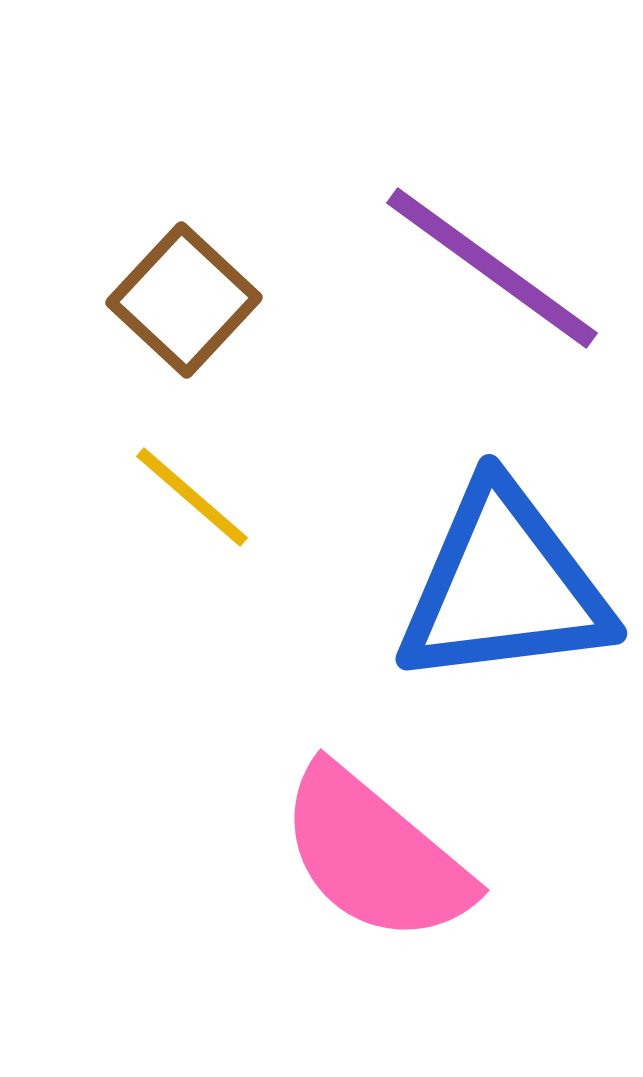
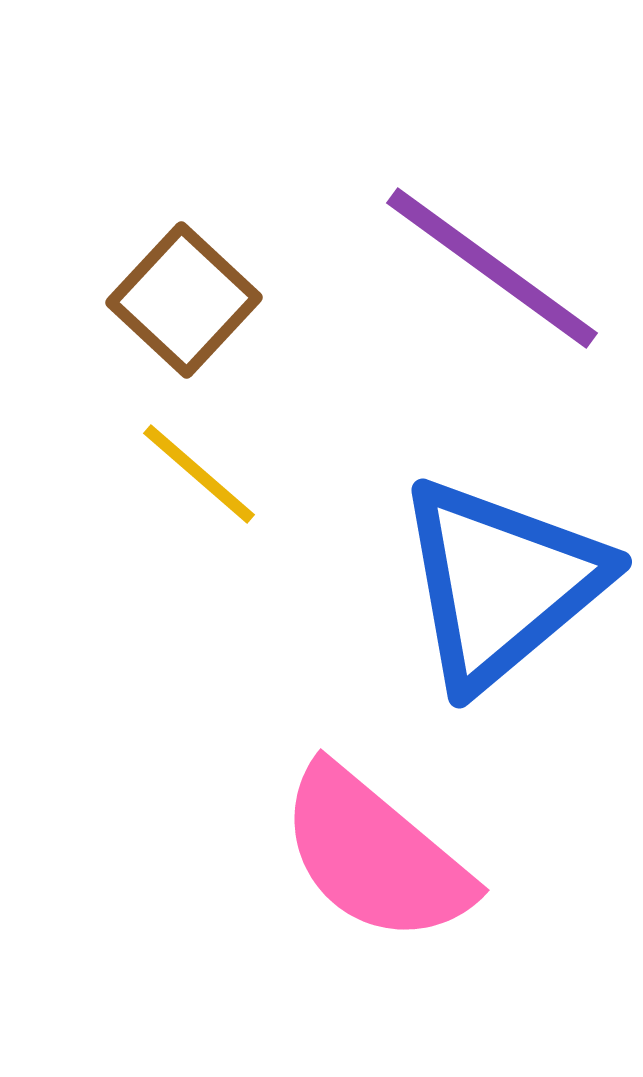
yellow line: moved 7 px right, 23 px up
blue triangle: moved 3 px left, 3 px up; rotated 33 degrees counterclockwise
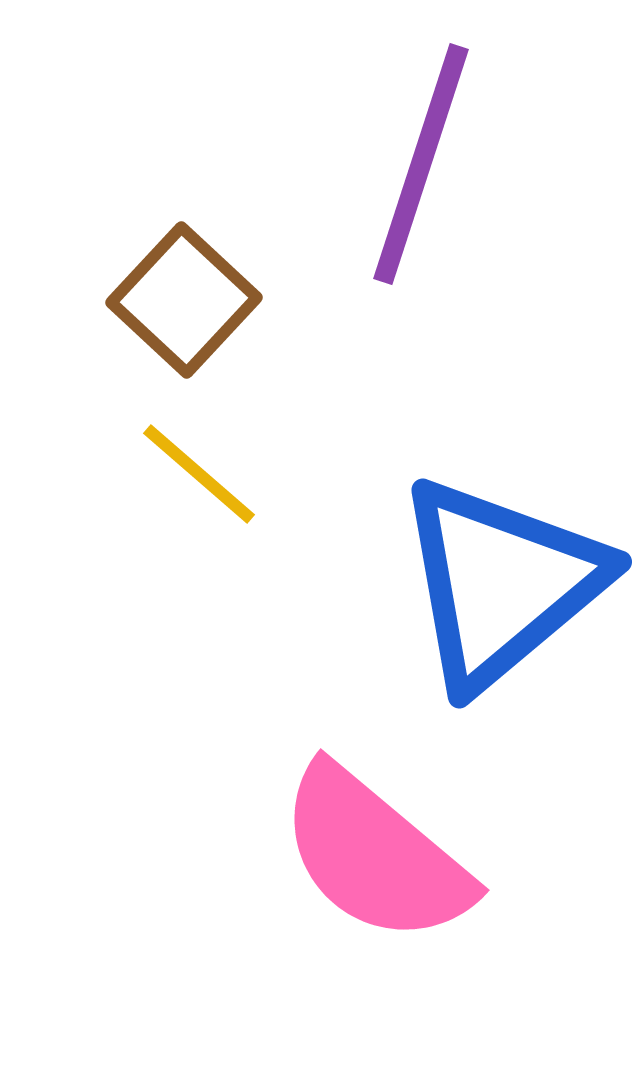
purple line: moved 71 px left, 104 px up; rotated 72 degrees clockwise
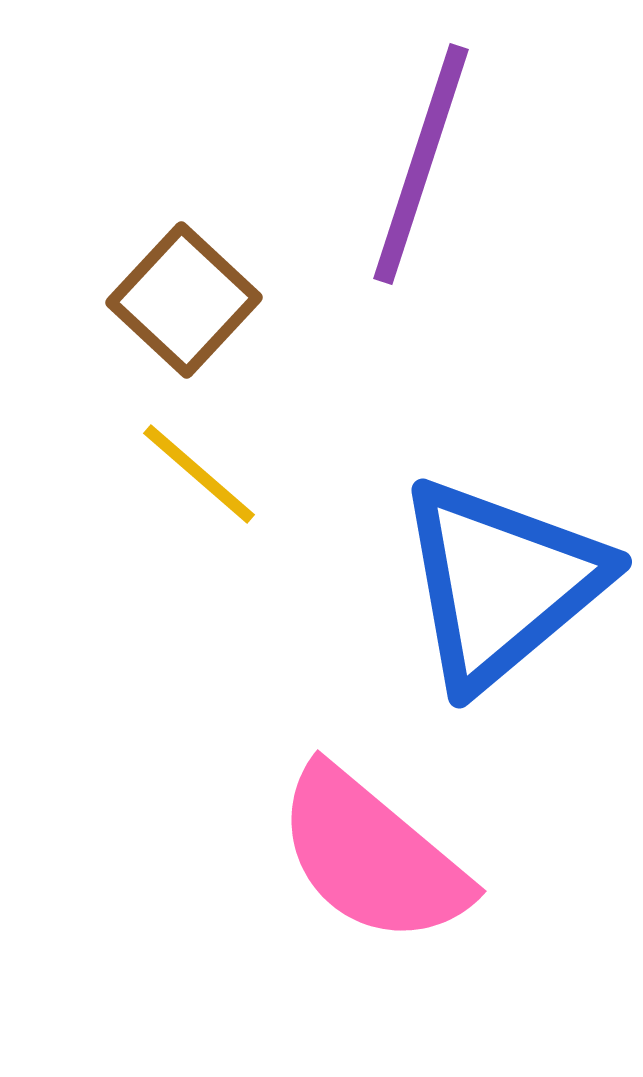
pink semicircle: moved 3 px left, 1 px down
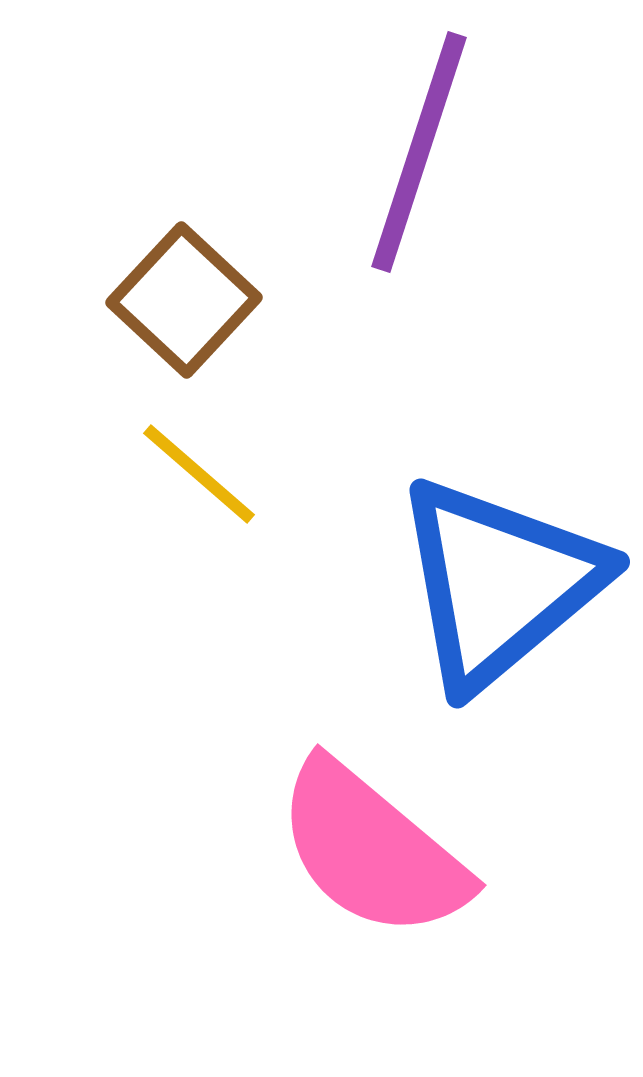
purple line: moved 2 px left, 12 px up
blue triangle: moved 2 px left
pink semicircle: moved 6 px up
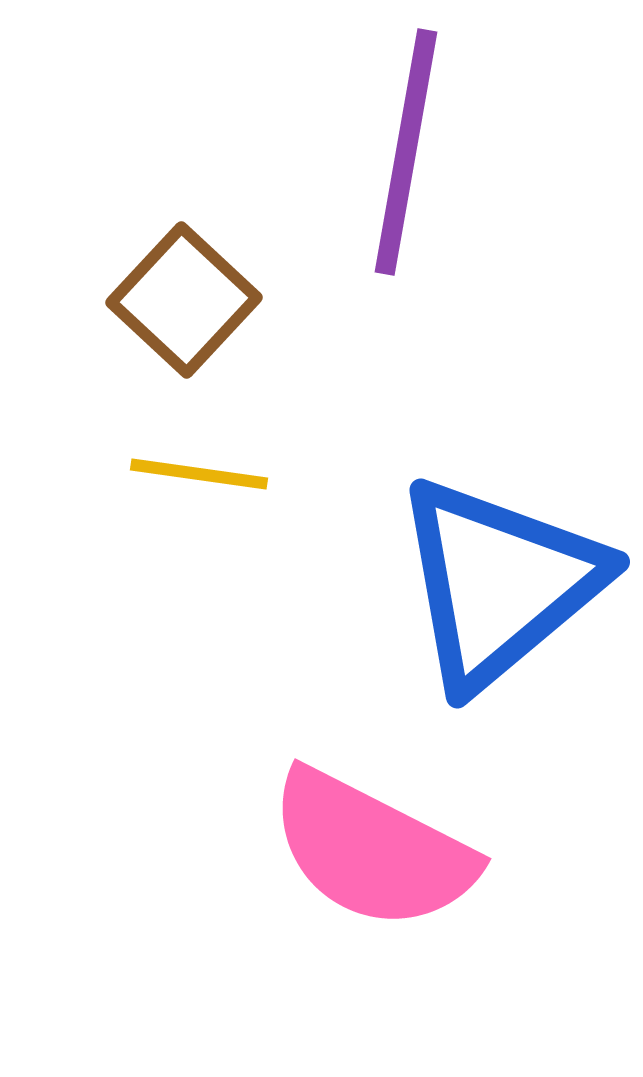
purple line: moved 13 px left; rotated 8 degrees counterclockwise
yellow line: rotated 33 degrees counterclockwise
pink semicircle: rotated 13 degrees counterclockwise
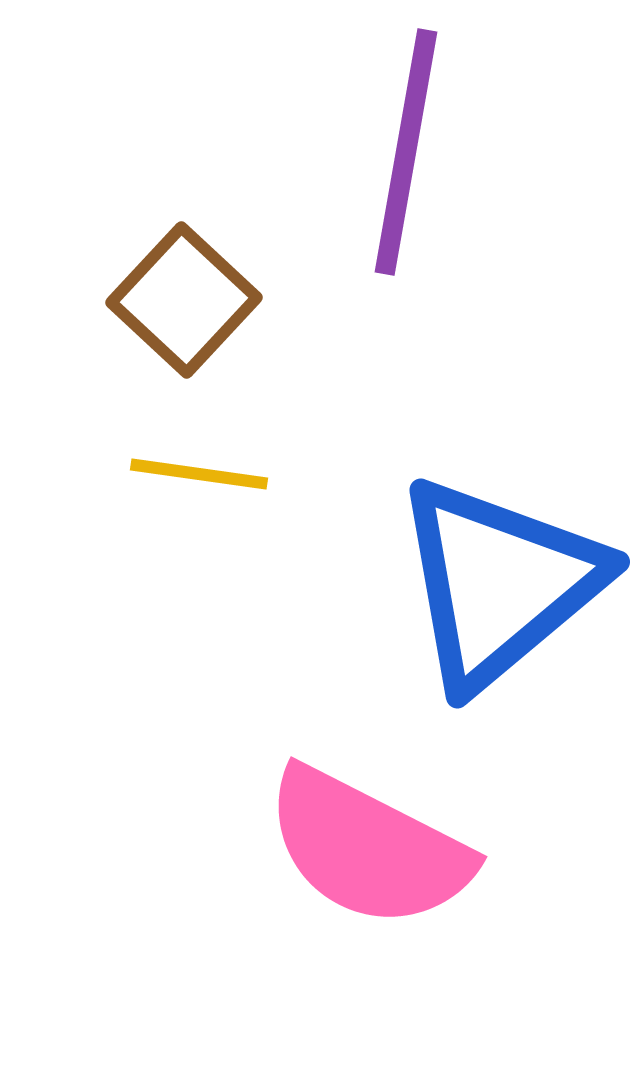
pink semicircle: moved 4 px left, 2 px up
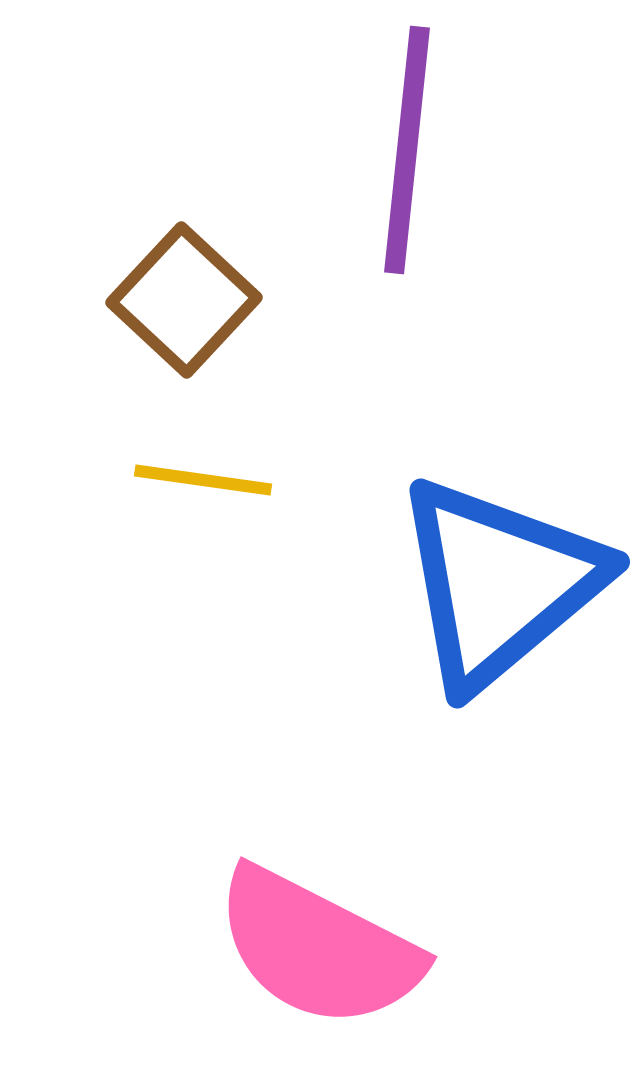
purple line: moved 1 px right, 2 px up; rotated 4 degrees counterclockwise
yellow line: moved 4 px right, 6 px down
pink semicircle: moved 50 px left, 100 px down
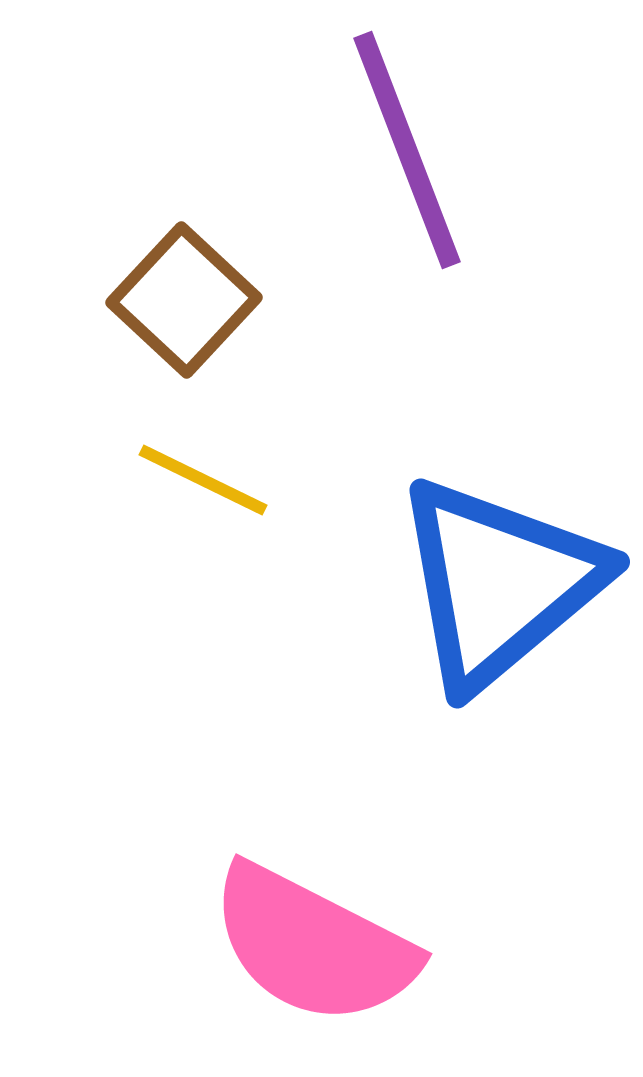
purple line: rotated 27 degrees counterclockwise
yellow line: rotated 18 degrees clockwise
pink semicircle: moved 5 px left, 3 px up
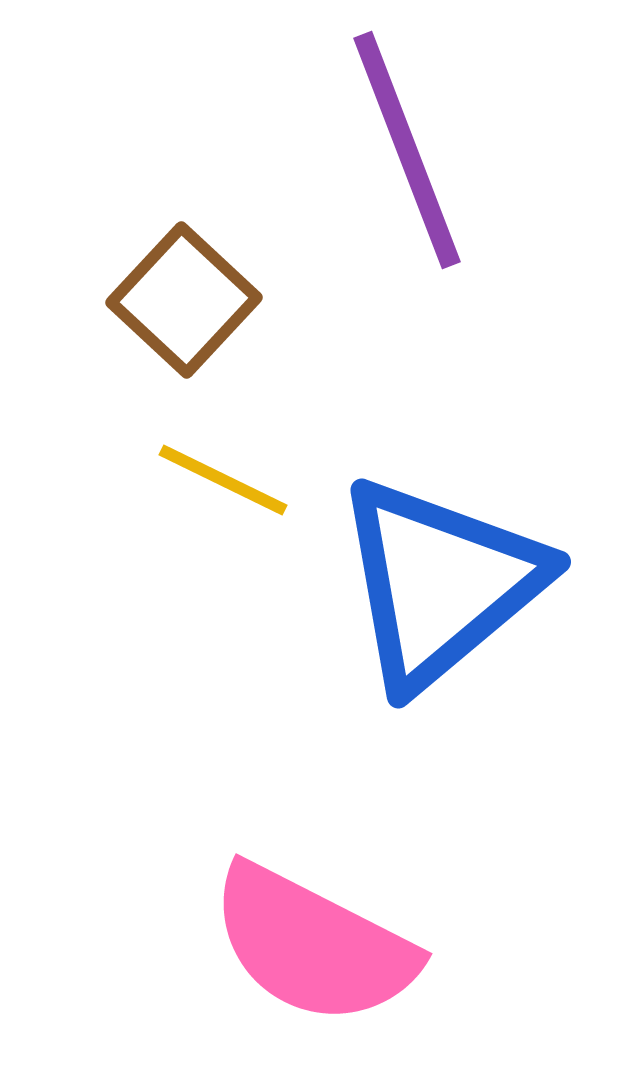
yellow line: moved 20 px right
blue triangle: moved 59 px left
